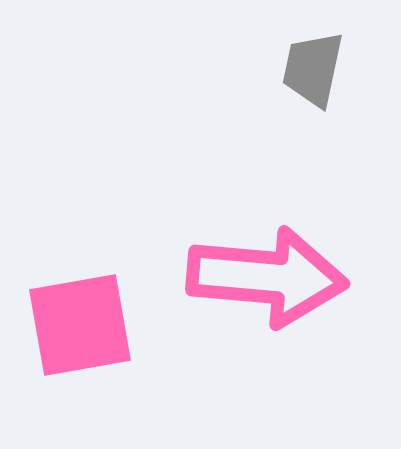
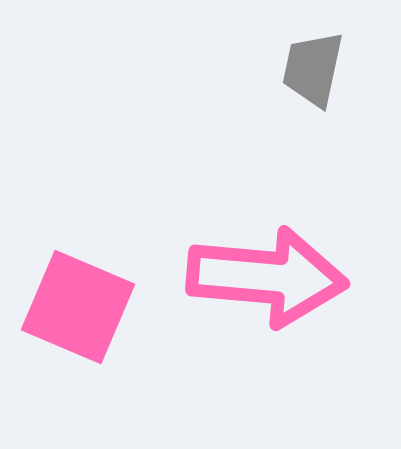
pink square: moved 2 px left, 18 px up; rotated 33 degrees clockwise
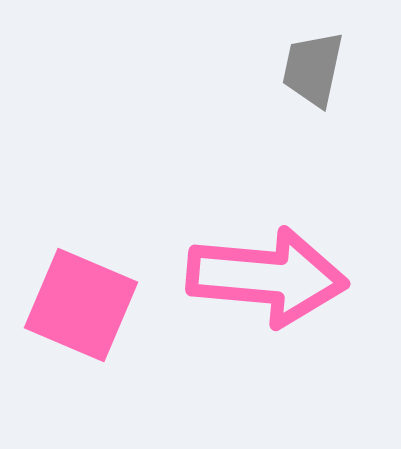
pink square: moved 3 px right, 2 px up
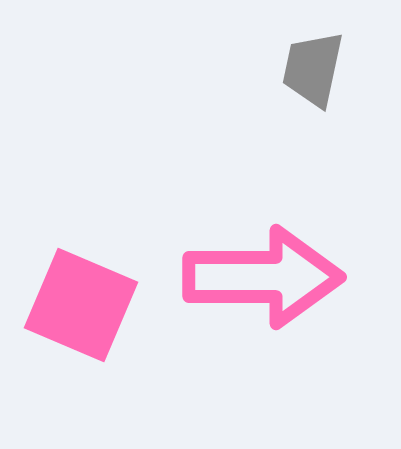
pink arrow: moved 4 px left; rotated 5 degrees counterclockwise
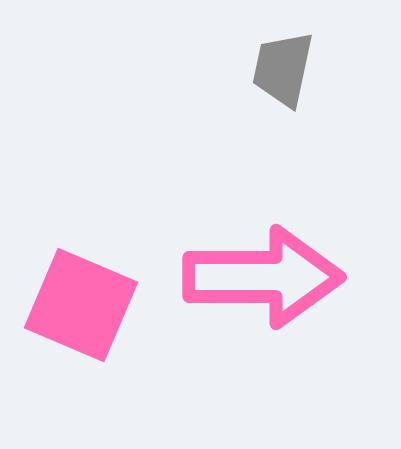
gray trapezoid: moved 30 px left
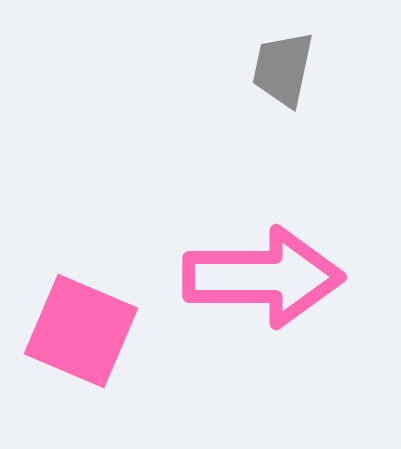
pink square: moved 26 px down
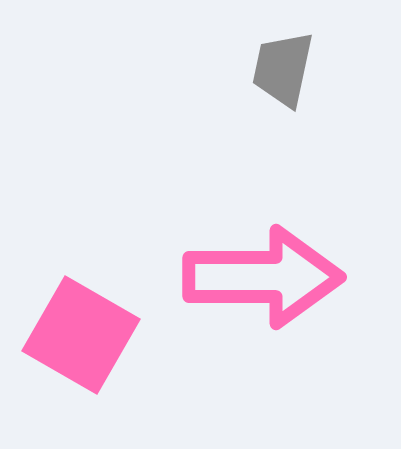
pink square: moved 4 px down; rotated 7 degrees clockwise
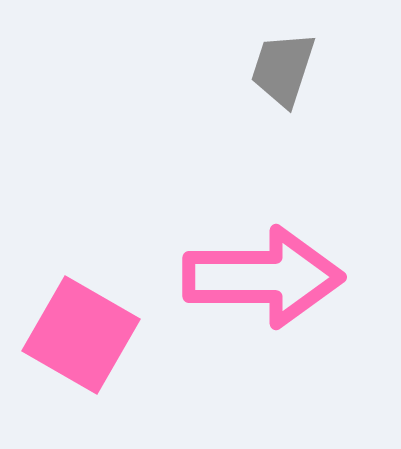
gray trapezoid: rotated 6 degrees clockwise
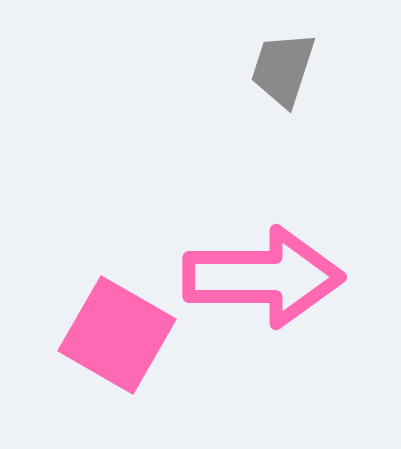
pink square: moved 36 px right
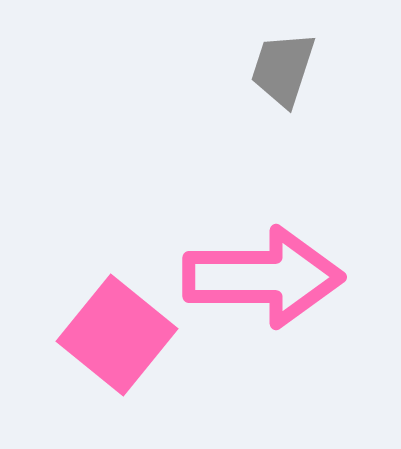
pink square: rotated 9 degrees clockwise
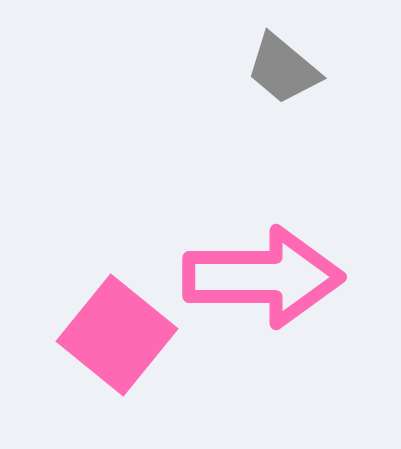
gray trapezoid: rotated 68 degrees counterclockwise
